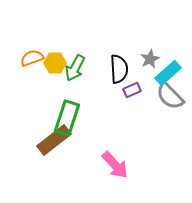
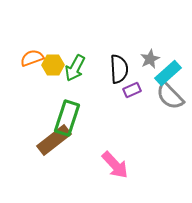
yellow hexagon: moved 2 px left, 2 px down
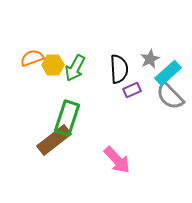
pink arrow: moved 2 px right, 5 px up
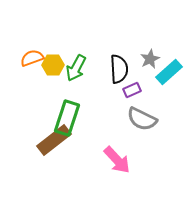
green arrow: moved 1 px right
cyan rectangle: moved 1 px right, 1 px up
gray semicircle: moved 28 px left, 23 px down; rotated 20 degrees counterclockwise
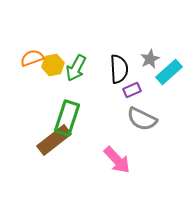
yellow hexagon: rotated 10 degrees counterclockwise
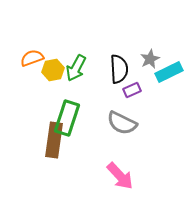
yellow hexagon: moved 5 px down
cyan rectangle: rotated 16 degrees clockwise
gray semicircle: moved 20 px left, 4 px down
brown rectangle: rotated 44 degrees counterclockwise
pink arrow: moved 3 px right, 16 px down
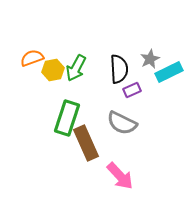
brown rectangle: moved 32 px right, 3 px down; rotated 32 degrees counterclockwise
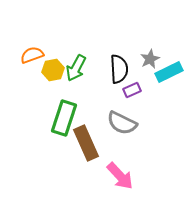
orange semicircle: moved 3 px up
green rectangle: moved 3 px left
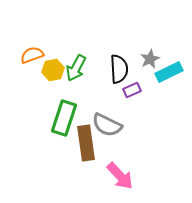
gray semicircle: moved 15 px left, 2 px down
brown rectangle: rotated 16 degrees clockwise
